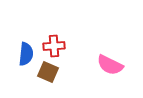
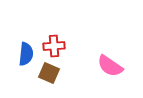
pink semicircle: moved 1 px down; rotated 8 degrees clockwise
brown square: moved 1 px right, 1 px down
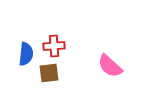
pink semicircle: rotated 8 degrees clockwise
brown square: rotated 30 degrees counterclockwise
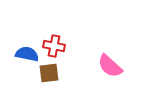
red cross: rotated 15 degrees clockwise
blue semicircle: moved 1 px right; rotated 85 degrees counterclockwise
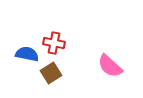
red cross: moved 3 px up
brown square: moved 2 px right; rotated 25 degrees counterclockwise
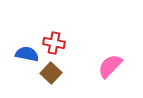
pink semicircle: rotated 92 degrees clockwise
brown square: rotated 15 degrees counterclockwise
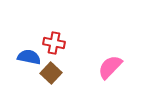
blue semicircle: moved 2 px right, 3 px down
pink semicircle: moved 1 px down
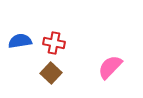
blue semicircle: moved 9 px left, 16 px up; rotated 20 degrees counterclockwise
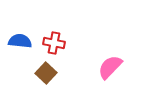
blue semicircle: rotated 15 degrees clockwise
brown square: moved 5 px left
